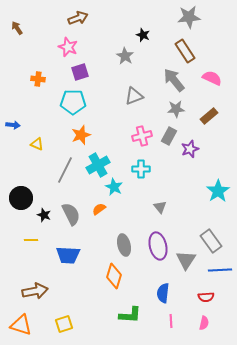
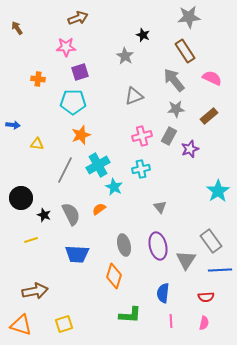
pink star at (68, 47): moved 2 px left; rotated 24 degrees counterclockwise
yellow triangle at (37, 144): rotated 16 degrees counterclockwise
cyan cross at (141, 169): rotated 12 degrees counterclockwise
yellow line at (31, 240): rotated 16 degrees counterclockwise
blue trapezoid at (68, 255): moved 9 px right, 1 px up
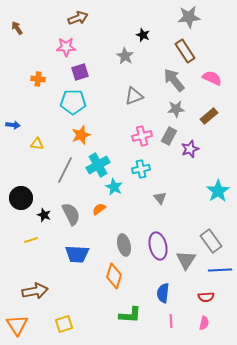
gray triangle at (160, 207): moved 9 px up
orange triangle at (21, 325): moved 4 px left; rotated 40 degrees clockwise
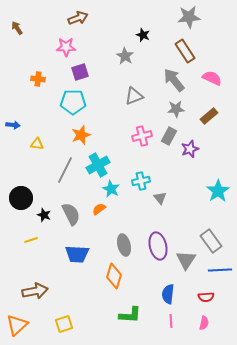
cyan cross at (141, 169): moved 12 px down
cyan star at (114, 187): moved 3 px left, 2 px down
blue semicircle at (163, 293): moved 5 px right, 1 px down
orange triangle at (17, 325): rotated 20 degrees clockwise
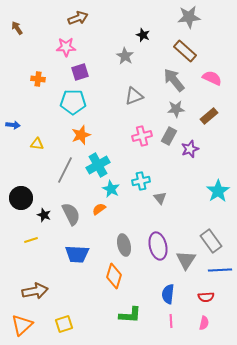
brown rectangle at (185, 51): rotated 15 degrees counterclockwise
orange triangle at (17, 325): moved 5 px right
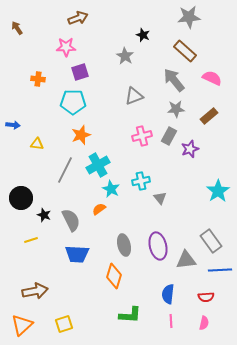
gray semicircle at (71, 214): moved 6 px down
gray triangle at (186, 260): rotated 50 degrees clockwise
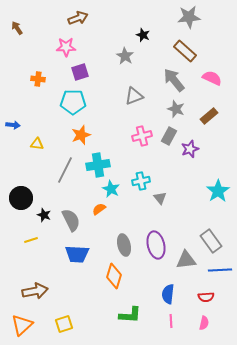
gray star at (176, 109): rotated 24 degrees clockwise
cyan cross at (98, 165): rotated 20 degrees clockwise
purple ellipse at (158, 246): moved 2 px left, 1 px up
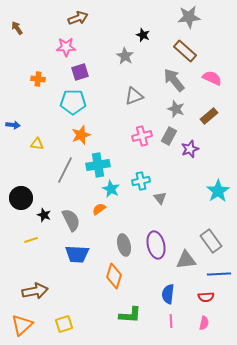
blue line at (220, 270): moved 1 px left, 4 px down
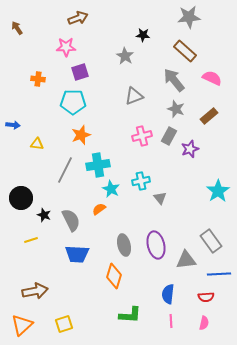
black star at (143, 35): rotated 16 degrees counterclockwise
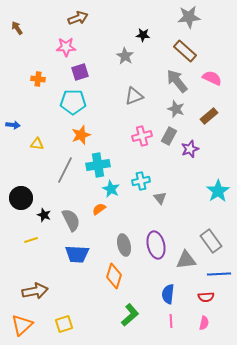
gray arrow at (174, 80): moved 3 px right, 1 px down
green L-shape at (130, 315): rotated 45 degrees counterclockwise
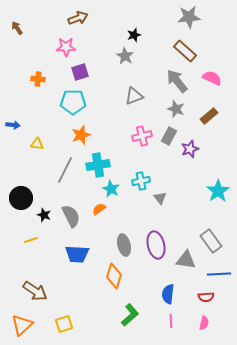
black star at (143, 35): moved 9 px left; rotated 24 degrees counterclockwise
gray semicircle at (71, 220): moved 4 px up
gray triangle at (186, 260): rotated 15 degrees clockwise
brown arrow at (35, 291): rotated 45 degrees clockwise
